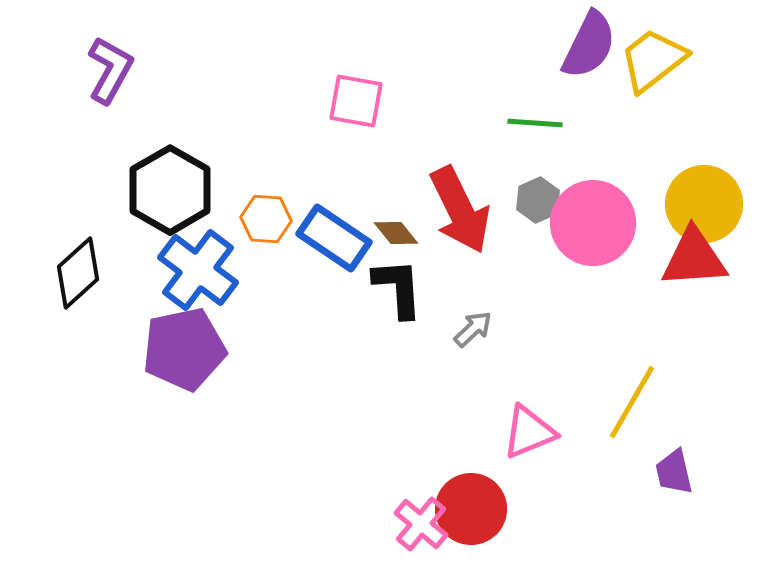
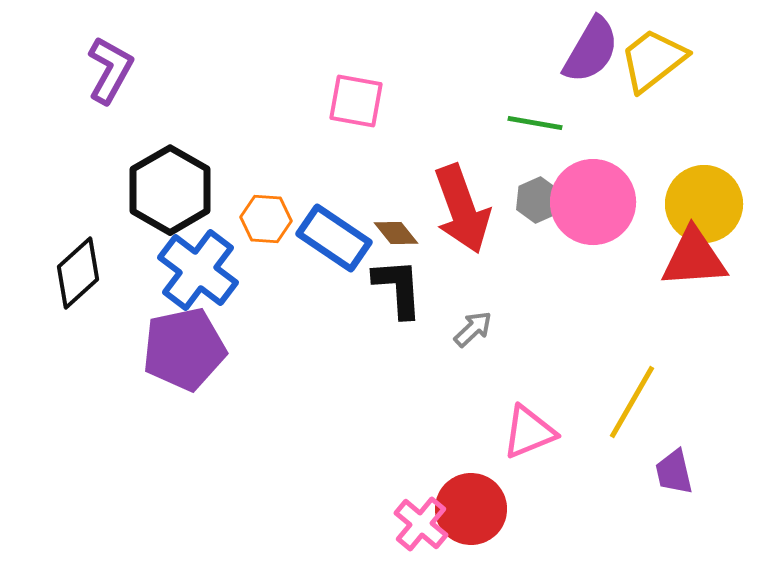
purple semicircle: moved 2 px right, 5 px down; rotated 4 degrees clockwise
green line: rotated 6 degrees clockwise
red arrow: moved 2 px right, 1 px up; rotated 6 degrees clockwise
pink circle: moved 21 px up
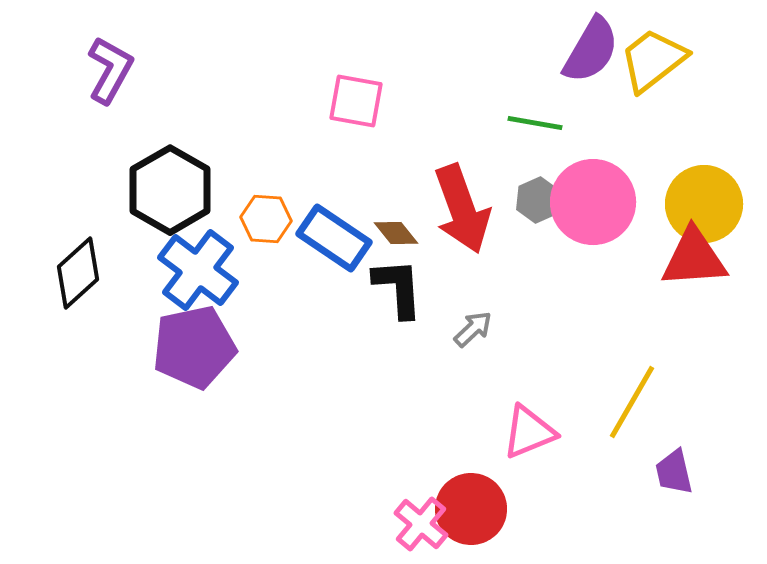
purple pentagon: moved 10 px right, 2 px up
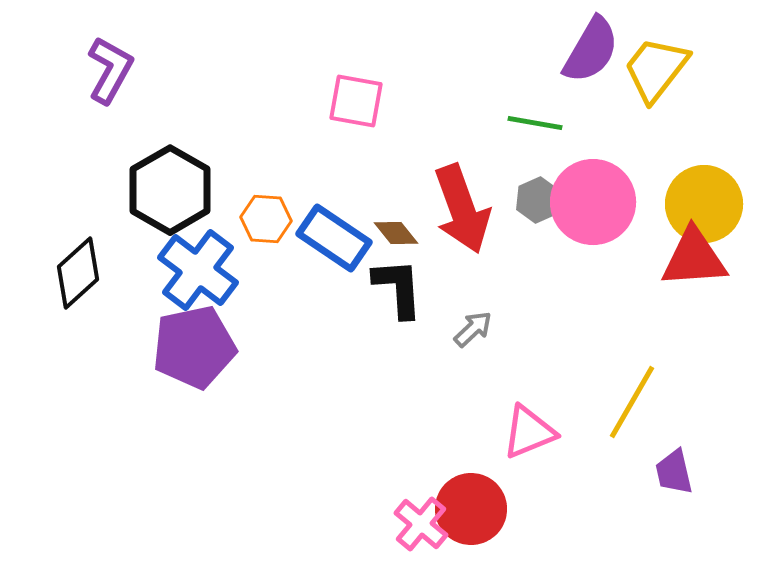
yellow trapezoid: moved 3 px right, 9 px down; rotated 14 degrees counterclockwise
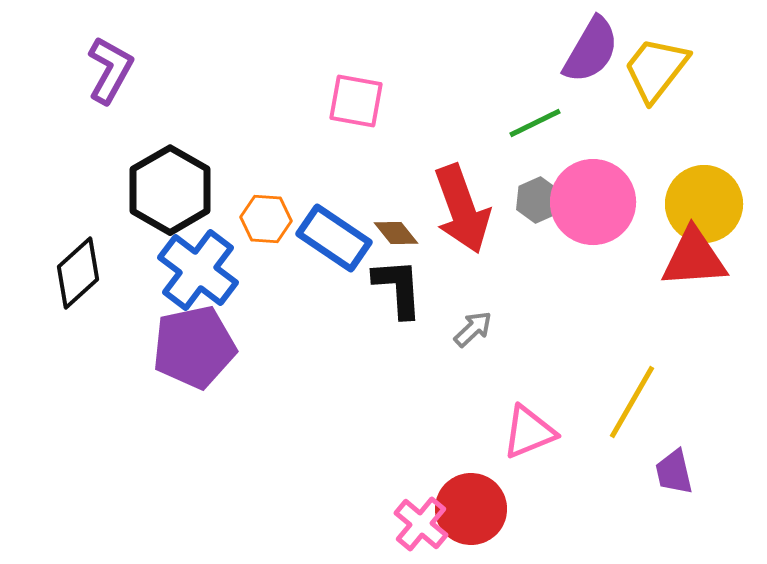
green line: rotated 36 degrees counterclockwise
